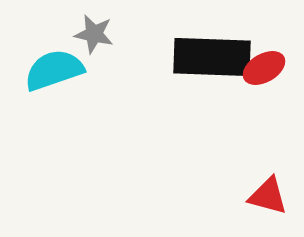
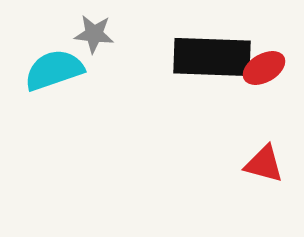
gray star: rotated 6 degrees counterclockwise
red triangle: moved 4 px left, 32 px up
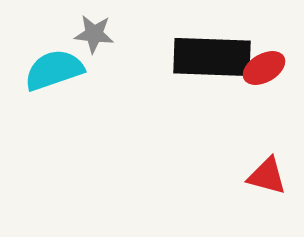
red triangle: moved 3 px right, 12 px down
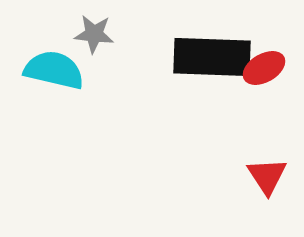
cyan semicircle: rotated 32 degrees clockwise
red triangle: rotated 42 degrees clockwise
